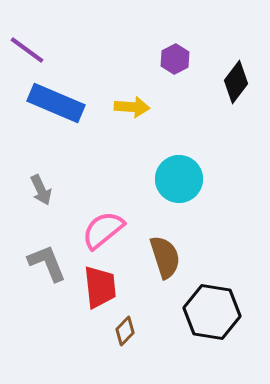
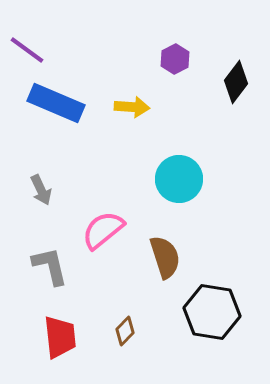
gray L-shape: moved 3 px right, 3 px down; rotated 9 degrees clockwise
red trapezoid: moved 40 px left, 50 px down
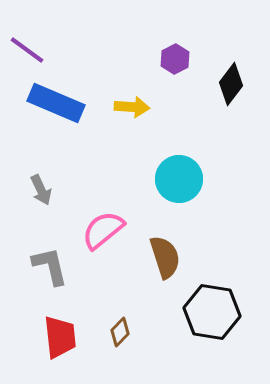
black diamond: moved 5 px left, 2 px down
brown diamond: moved 5 px left, 1 px down
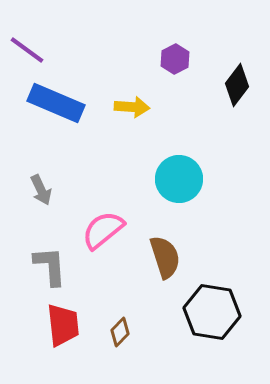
black diamond: moved 6 px right, 1 px down
gray L-shape: rotated 9 degrees clockwise
red trapezoid: moved 3 px right, 12 px up
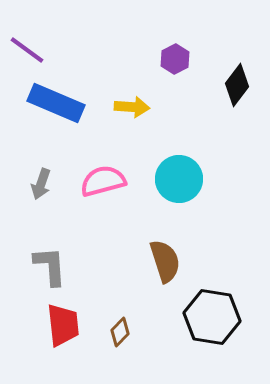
gray arrow: moved 6 px up; rotated 44 degrees clockwise
pink semicircle: moved 49 px up; rotated 24 degrees clockwise
brown semicircle: moved 4 px down
black hexagon: moved 5 px down
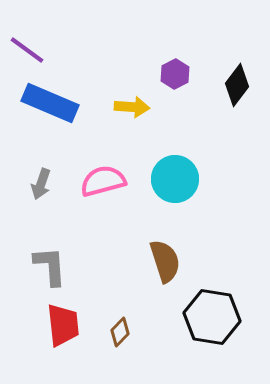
purple hexagon: moved 15 px down
blue rectangle: moved 6 px left
cyan circle: moved 4 px left
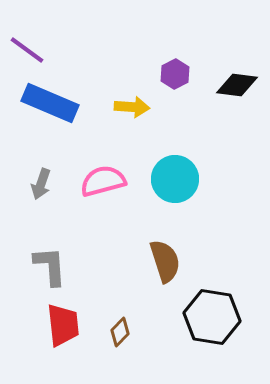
black diamond: rotated 60 degrees clockwise
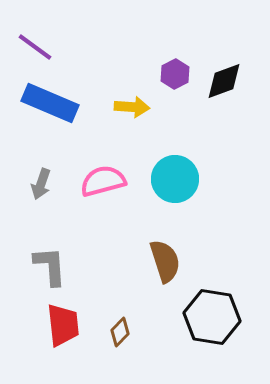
purple line: moved 8 px right, 3 px up
black diamond: moved 13 px left, 4 px up; rotated 27 degrees counterclockwise
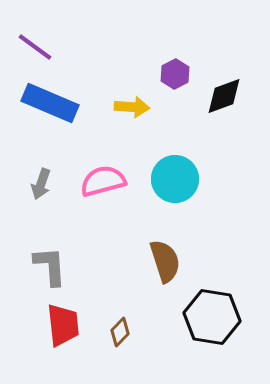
black diamond: moved 15 px down
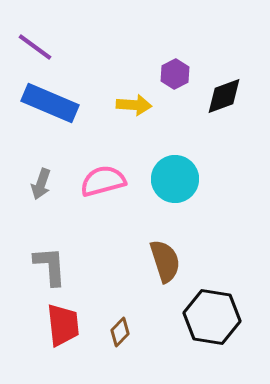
yellow arrow: moved 2 px right, 2 px up
